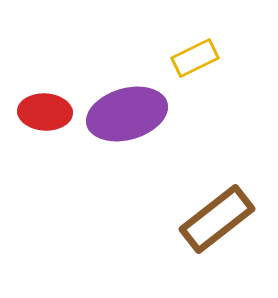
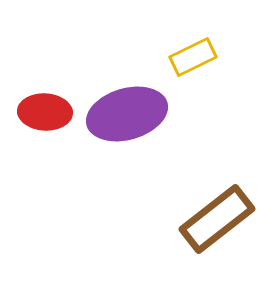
yellow rectangle: moved 2 px left, 1 px up
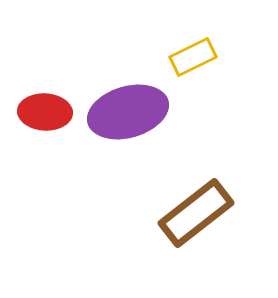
purple ellipse: moved 1 px right, 2 px up
brown rectangle: moved 21 px left, 6 px up
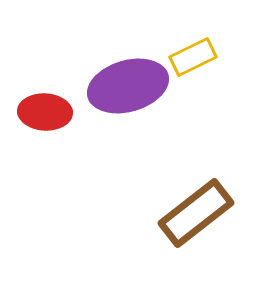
purple ellipse: moved 26 px up
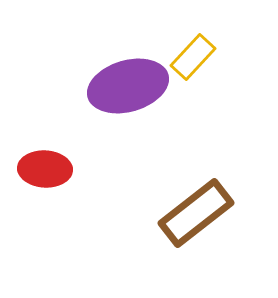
yellow rectangle: rotated 21 degrees counterclockwise
red ellipse: moved 57 px down
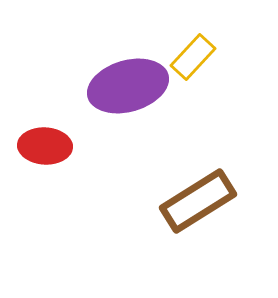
red ellipse: moved 23 px up
brown rectangle: moved 2 px right, 12 px up; rotated 6 degrees clockwise
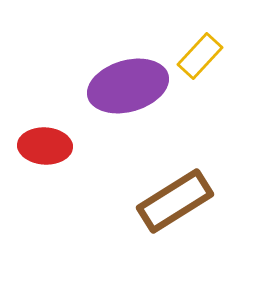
yellow rectangle: moved 7 px right, 1 px up
brown rectangle: moved 23 px left
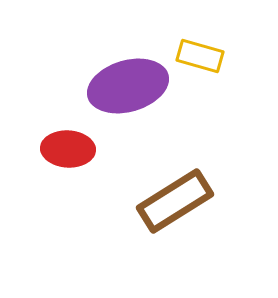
yellow rectangle: rotated 63 degrees clockwise
red ellipse: moved 23 px right, 3 px down
